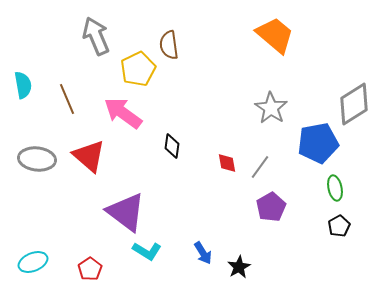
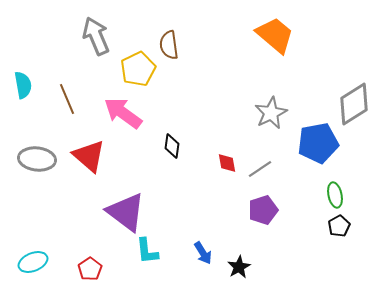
gray star: moved 5 px down; rotated 12 degrees clockwise
gray line: moved 2 px down; rotated 20 degrees clockwise
green ellipse: moved 7 px down
purple pentagon: moved 8 px left, 3 px down; rotated 12 degrees clockwise
cyan L-shape: rotated 52 degrees clockwise
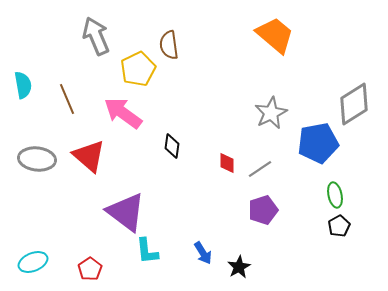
red diamond: rotated 10 degrees clockwise
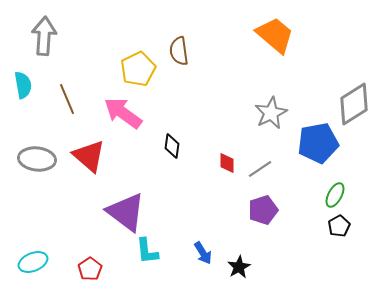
gray arrow: moved 52 px left; rotated 27 degrees clockwise
brown semicircle: moved 10 px right, 6 px down
green ellipse: rotated 40 degrees clockwise
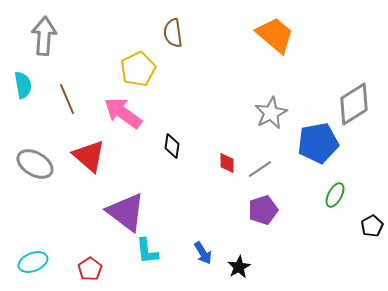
brown semicircle: moved 6 px left, 18 px up
gray ellipse: moved 2 px left, 5 px down; rotated 24 degrees clockwise
black pentagon: moved 33 px right
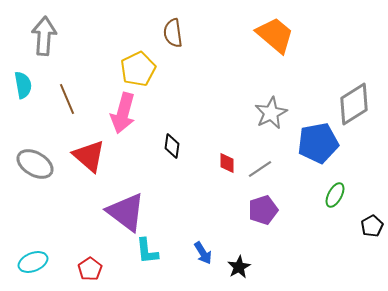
pink arrow: rotated 111 degrees counterclockwise
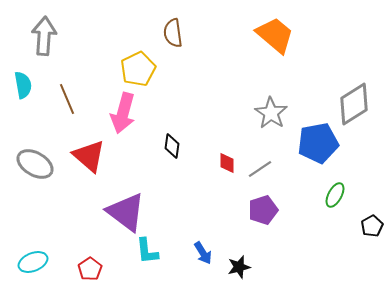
gray star: rotated 12 degrees counterclockwise
black star: rotated 15 degrees clockwise
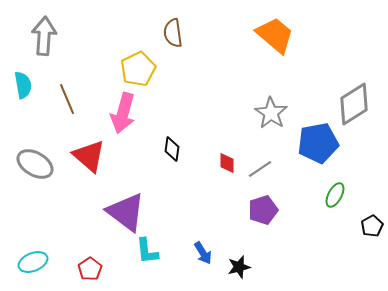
black diamond: moved 3 px down
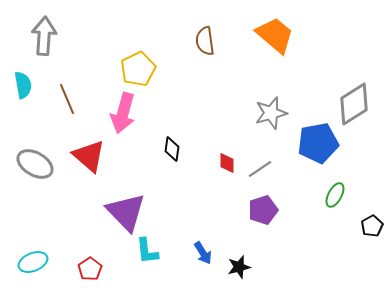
brown semicircle: moved 32 px right, 8 px down
gray star: rotated 24 degrees clockwise
purple triangle: rotated 9 degrees clockwise
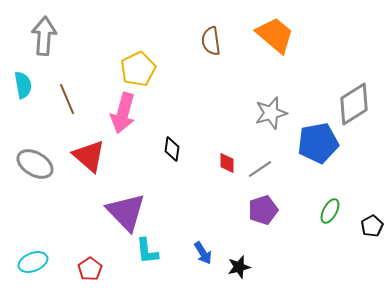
brown semicircle: moved 6 px right
green ellipse: moved 5 px left, 16 px down
